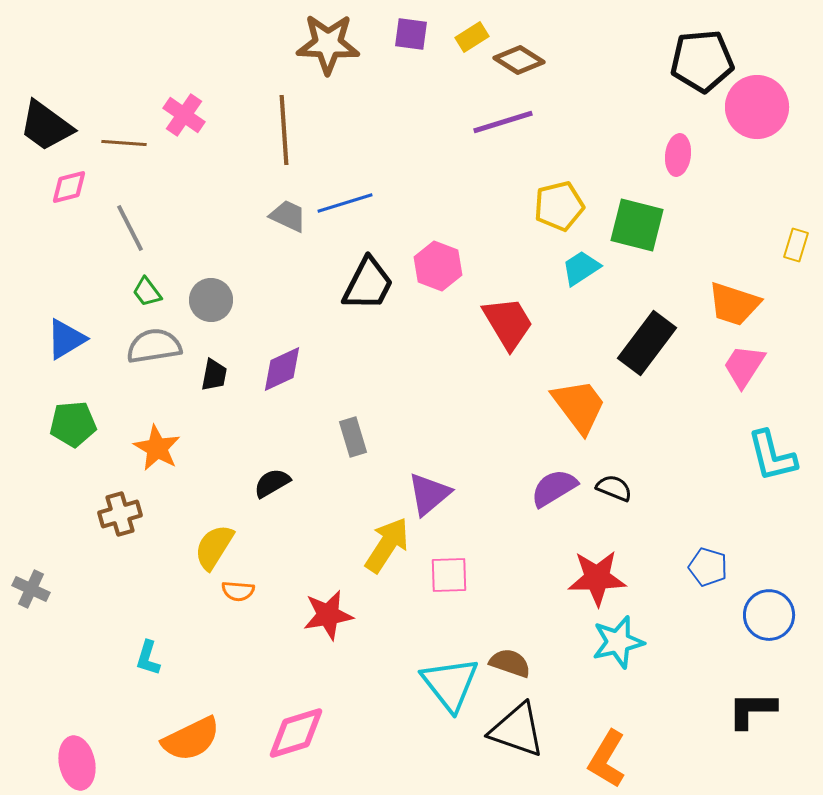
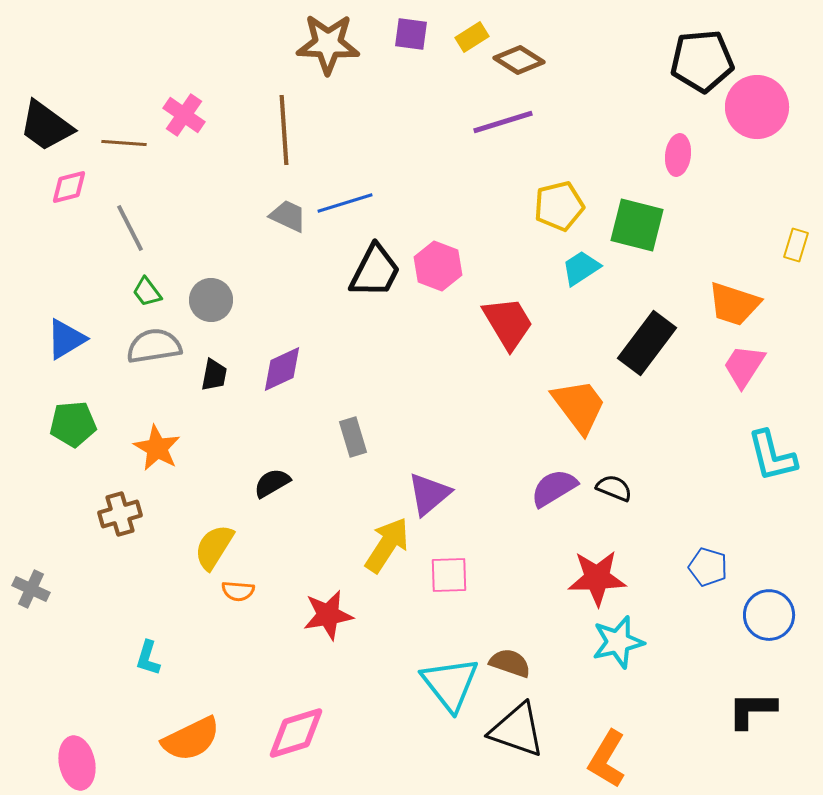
black trapezoid at (368, 284): moved 7 px right, 13 px up
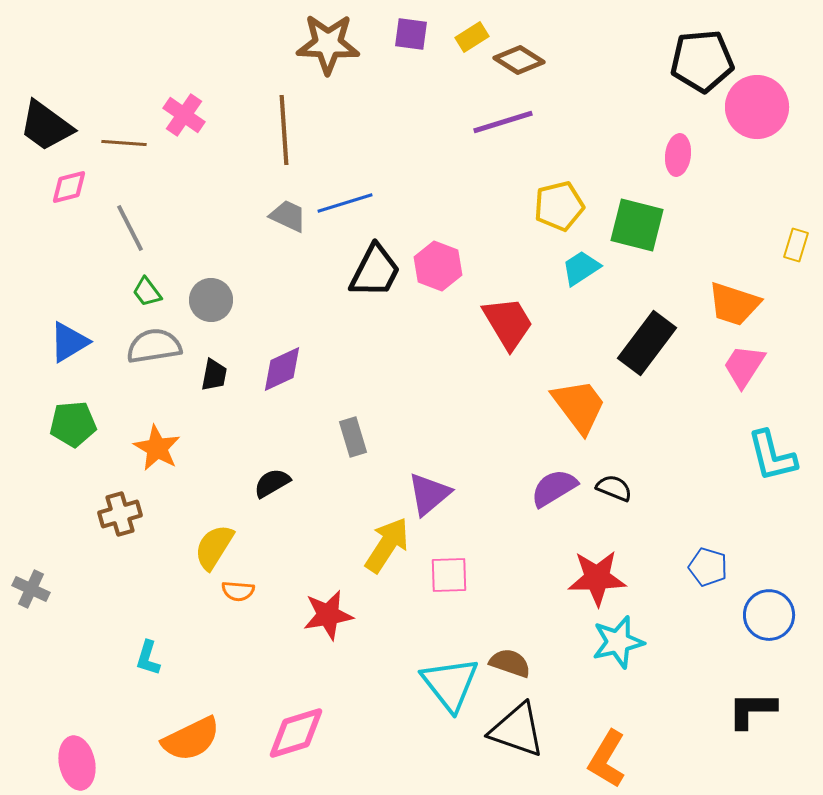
blue triangle at (66, 339): moved 3 px right, 3 px down
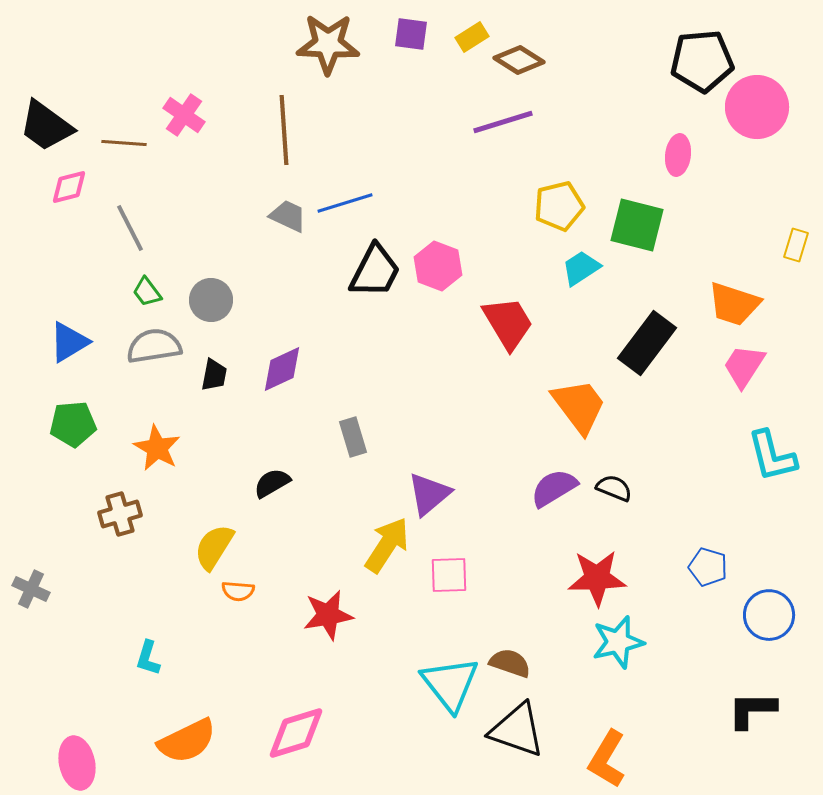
orange semicircle at (191, 739): moved 4 px left, 2 px down
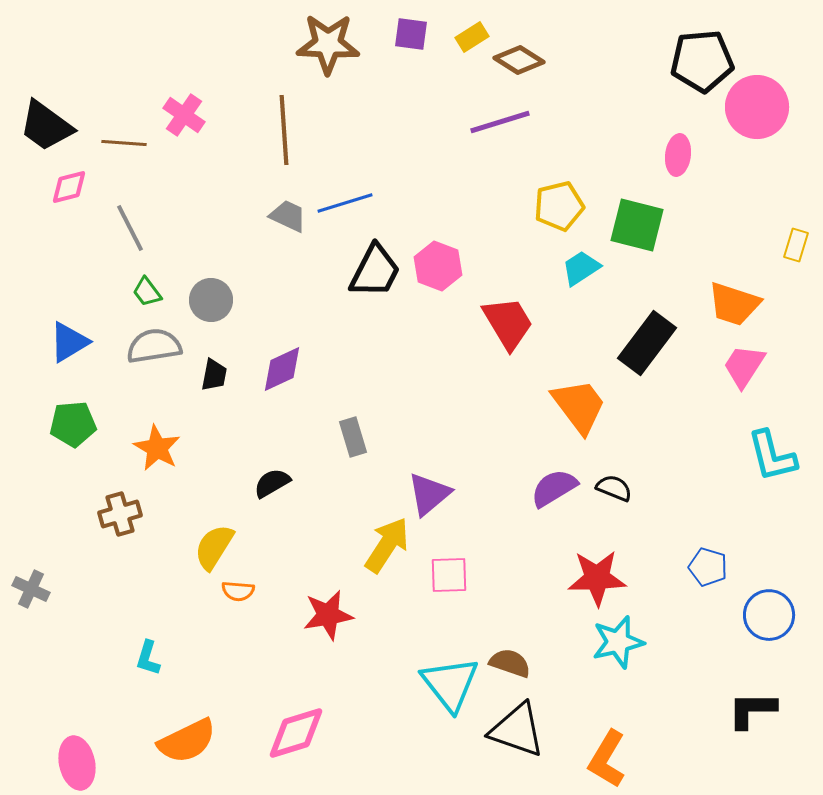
purple line at (503, 122): moved 3 px left
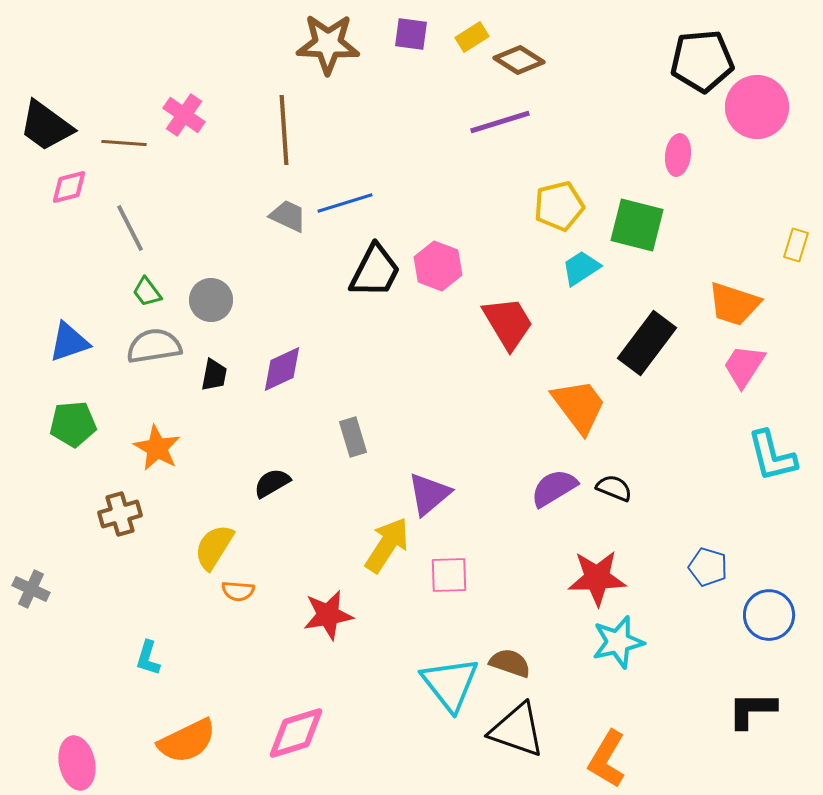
blue triangle at (69, 342): rotated 12 degrees clockwise
